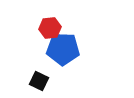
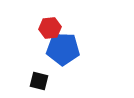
black square: rotated 12 degrees counterclockwise
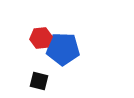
red hexagon: moved 9 px left, 10 px down
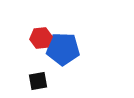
black square: moved 1 px left; rotated 24 degrees counterclockwise
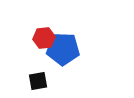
red hexagon: moved 3 px right
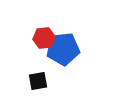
blue pentagon: rotated 8 degrees counterclockwise
